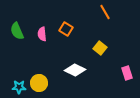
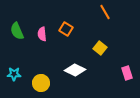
yellow circle: moved 2 px right
cyan star: moved 5 px left, 13 px up
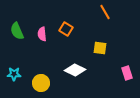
yellow square: rotated 32 degrees counterclockwise
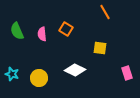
cyan star: moved 2 px left; rotated 16 degrees clockwise
yellow circle: moved 2 px left, 5 px up
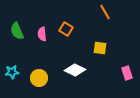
cyan star: moved 2 px up; rotated 24 degrees counterclockwise
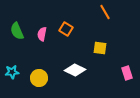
pink semicircle: rotated 16 degrees clockwise
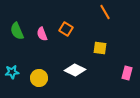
pink semicircle: rotated 32 degrees counterclockwise
pink rectangle: rotated 32 degrees clockwise
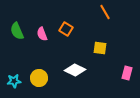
cyan star: moved 2 px right, 9 px down
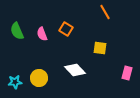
white diamond: rotated 20 degrees clockwise
cyan star: moved 1 px right, 1 px down
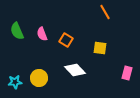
orange square: moved 11 px down
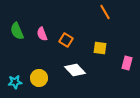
pink rectangle: moved 10 px up
